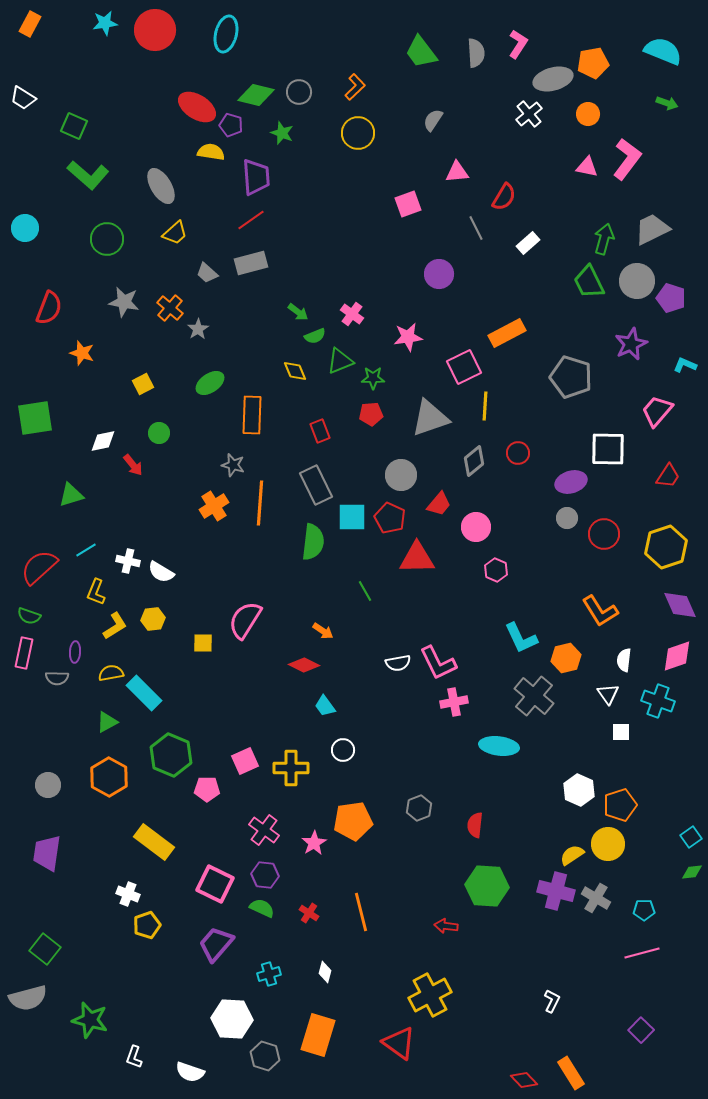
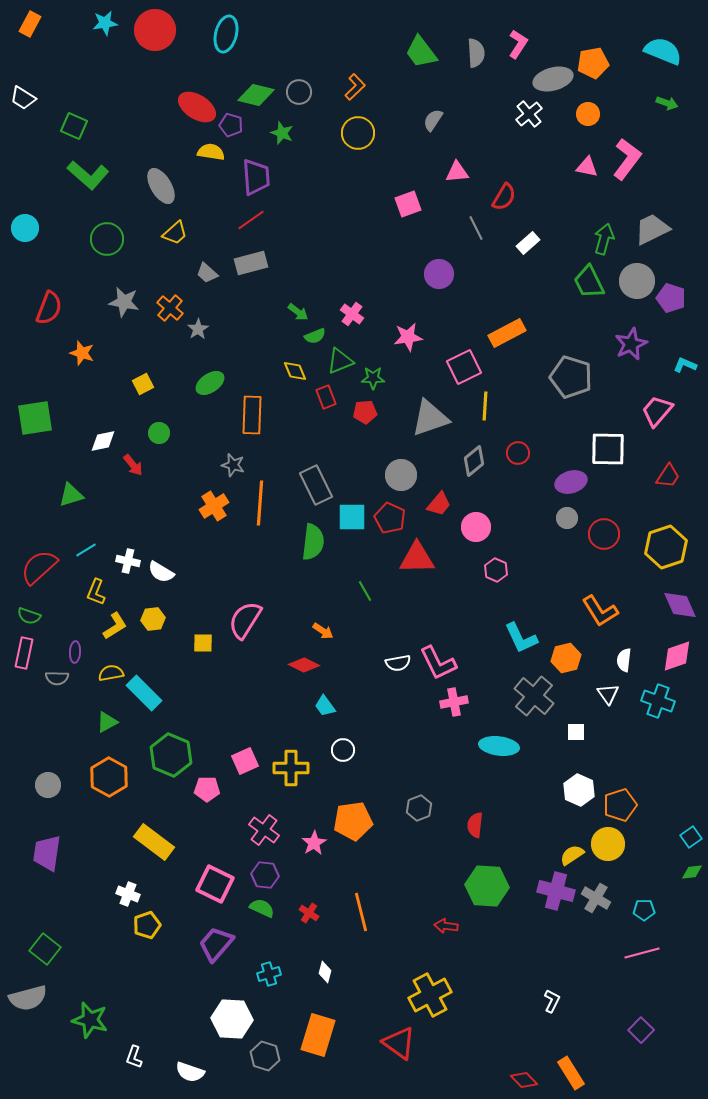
red pentagon at (371, 414): moved 6 px left, 2 px up
red rectangle at (320, 431): moved 6 px right, 34 px up
white square at (621, 732): moved 45 px left
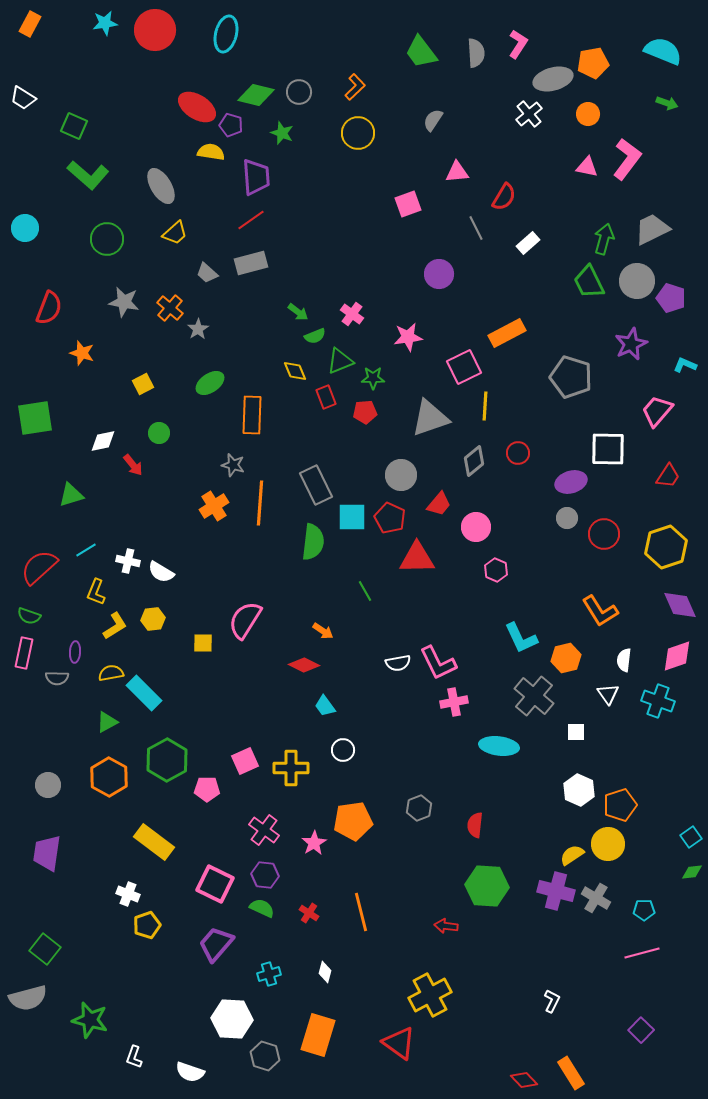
green hexagon at (171, 755): moved 4 px left, 5 px down; rotated 9 degrees clockwise
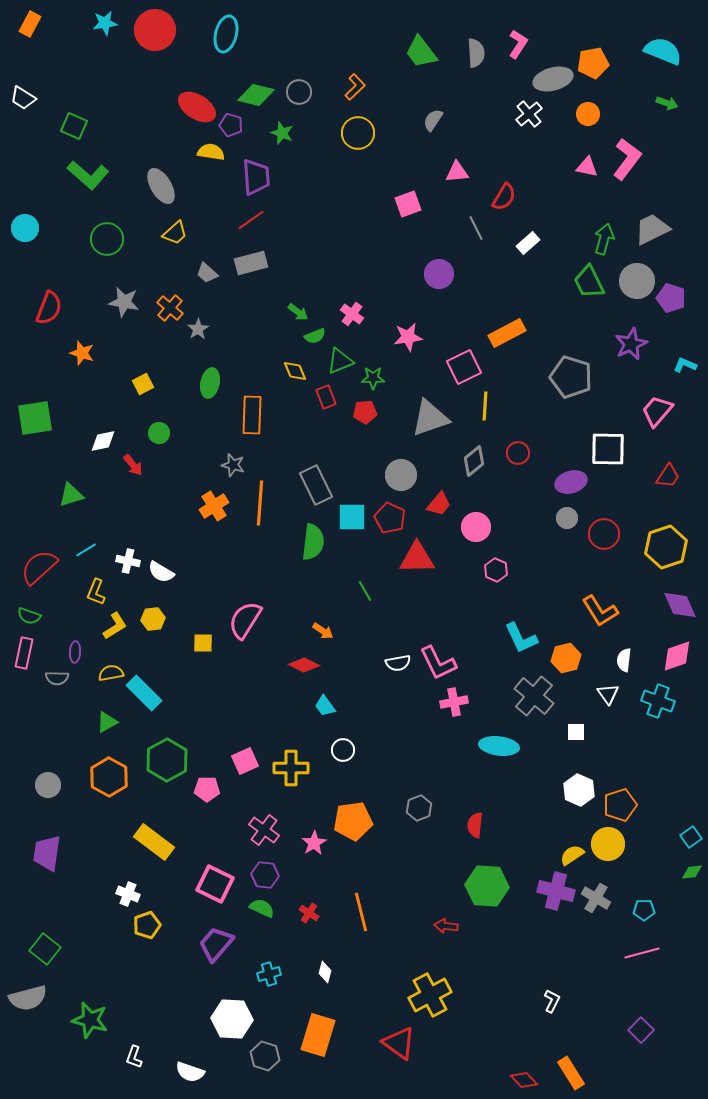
green ellipse at (210, 383): rotated 44 degrees counterclockwise
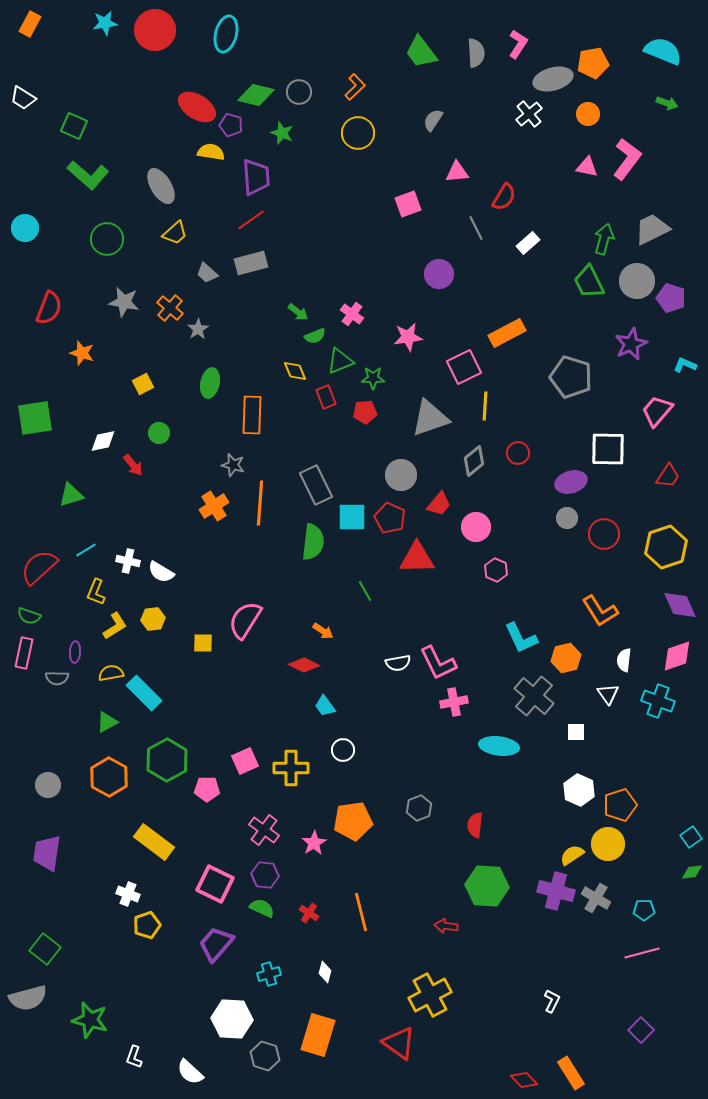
white semicircle at (190, 1072): rotated 24 degrees clockwise
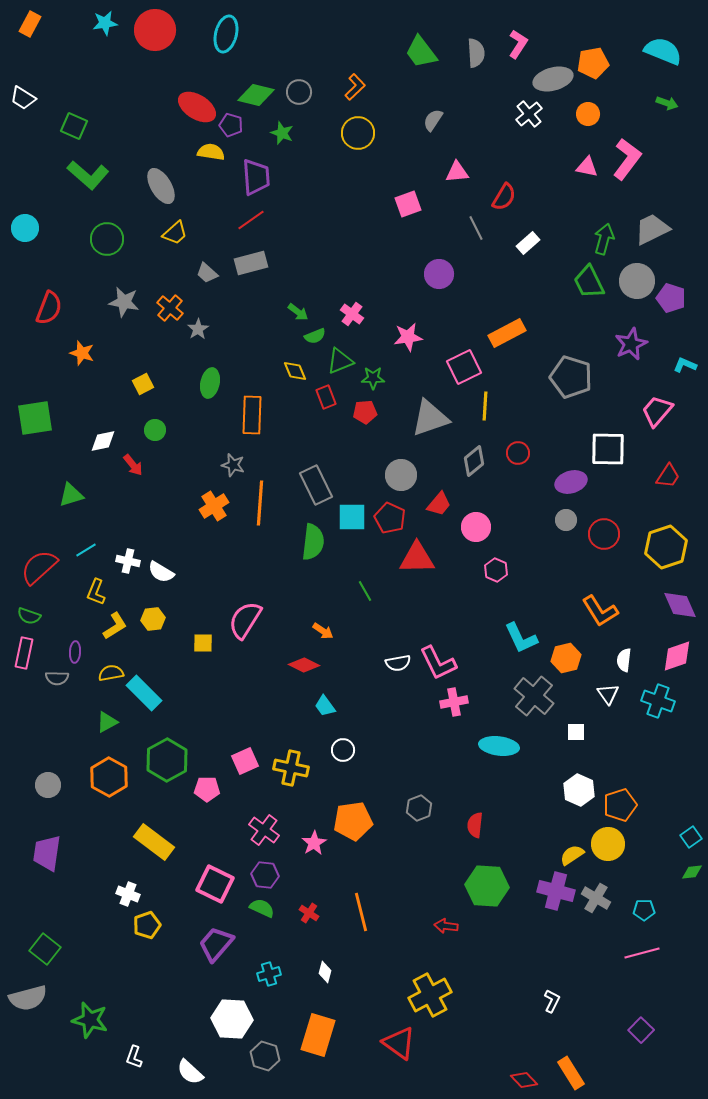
green circle at (159, 433): moved 4 px left, 3 px up
gray circle at (567, 518): moved 1 px left, 2 px down
yellow cross at (291, 768): rotated 12 degrees clockwise
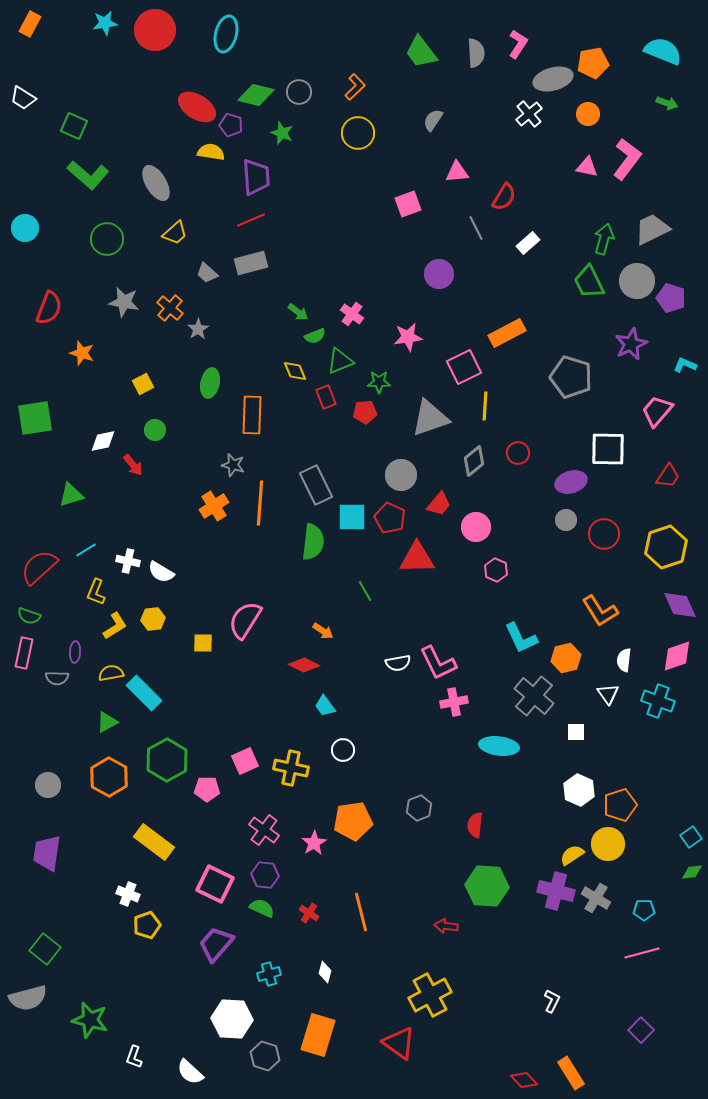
gray ellipse at (161, 186): moved 5 px left, 3 px up
red line at (251, 220): rotated 12 degrees clockwise
green star at (373, 378): moved 6 px right, 4 px down
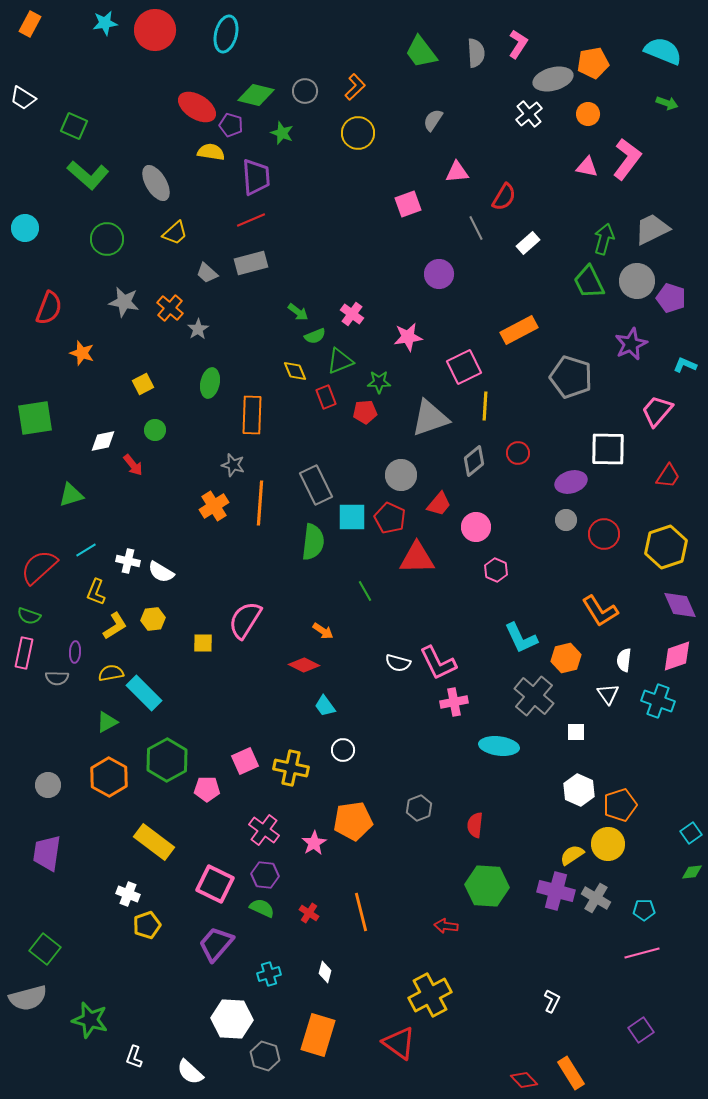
gray circle at (299, 92): moved 6 px right, 1 px up
orange rectangle at (507, 333): moved 12 px right, 3 px up
white semicircle at (398, 663): rotated 25 degrees clockwise
cyan square at (691, 837): moved 4 px up
purple square at (641, 1030): rotated 10 degrees clockwise
